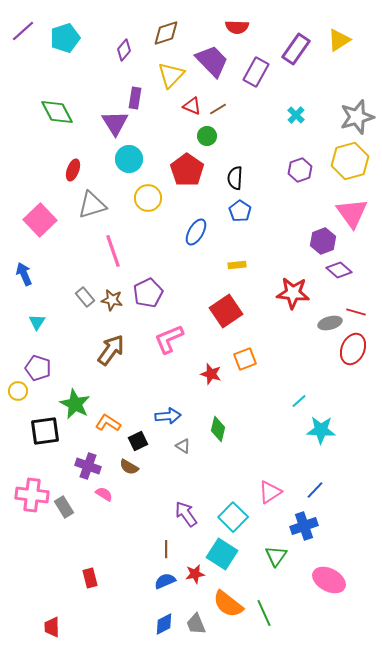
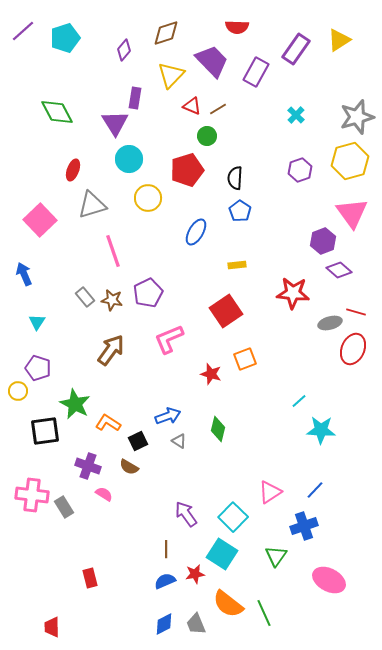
red pentagon at (187, 170): rotated 20 degrees clockwise
blue arrow at (168, 416): rotated 15 degrees counterclockwise
gray triangle at (183, 446): moved 4 px left, 5 px up
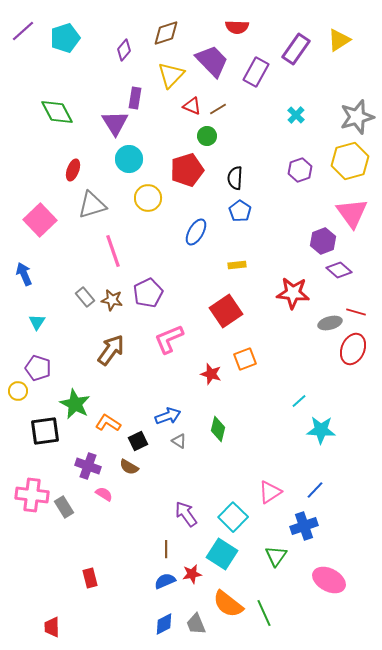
red star at (195, 574): moved 3 px left
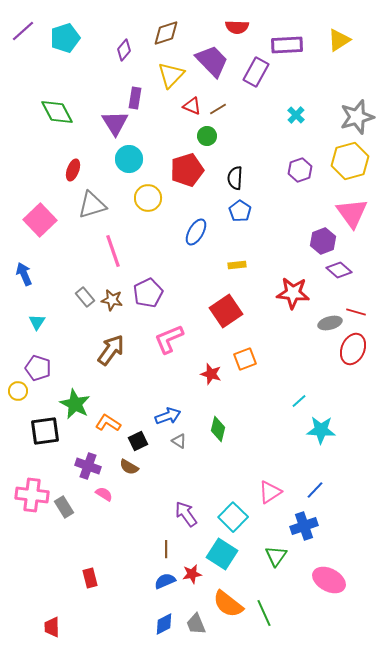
purple rectangle at (296, 49): moved 9 px left, 4 px up; rotated 52 degrees clockwise
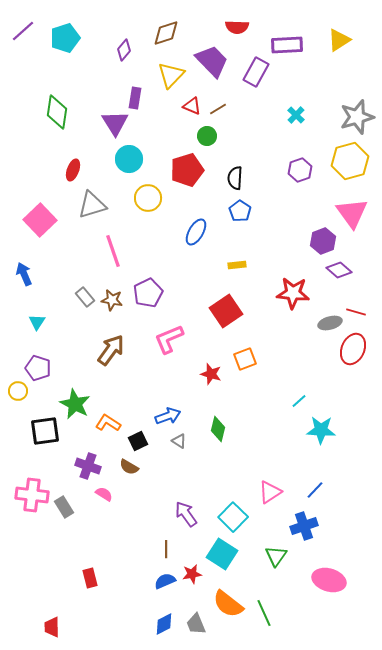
green diamond at (57, 112): rotated 36 degrees clockwise
pink ellipse at (329, 580): rotated 12 degrees counterclockwise
